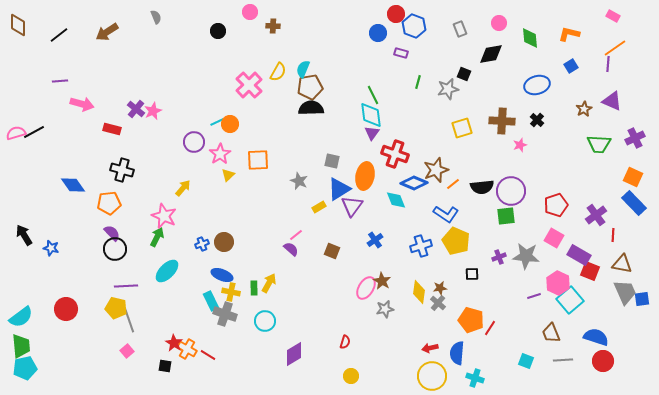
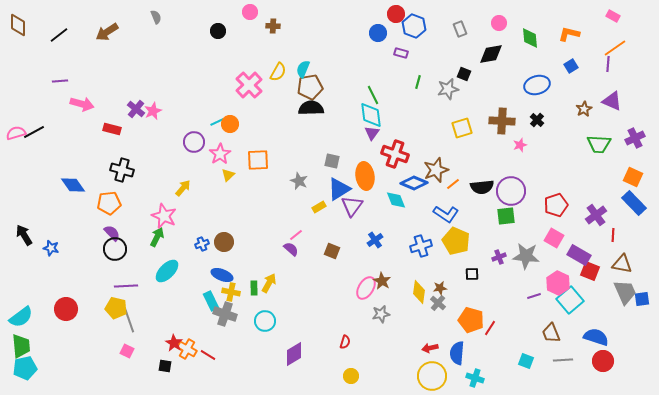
orange ellipse at (365, 176): rotated 20 degrees counterclockwise
gray star at (385, 309): moved 4 px left, 5 px down
pink square at (127, 351): rotated 24 degrees counterclockwise
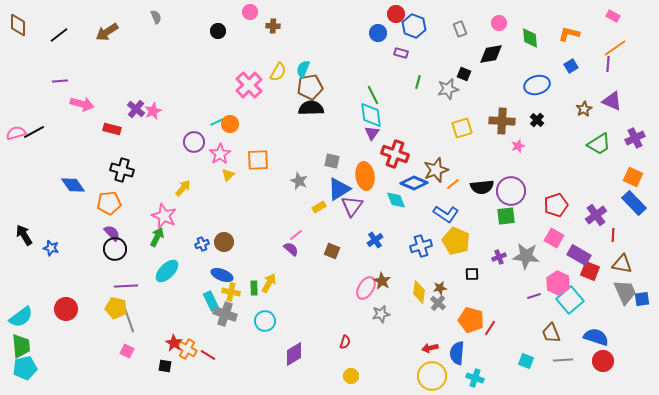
green trapezoid at (599, 144): rotated 35 degrees counterclockwise
pink star at (520, 145): moved 2 px left, 1 px down
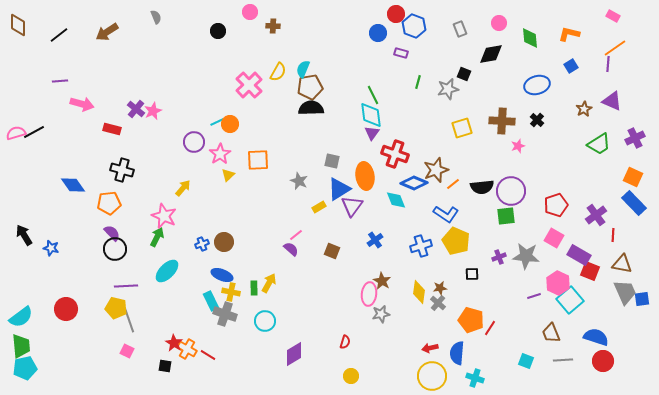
pink ellipse at (366, 288): moved 3 px right, 6 px down; rotated 25 degrees counterclockwise
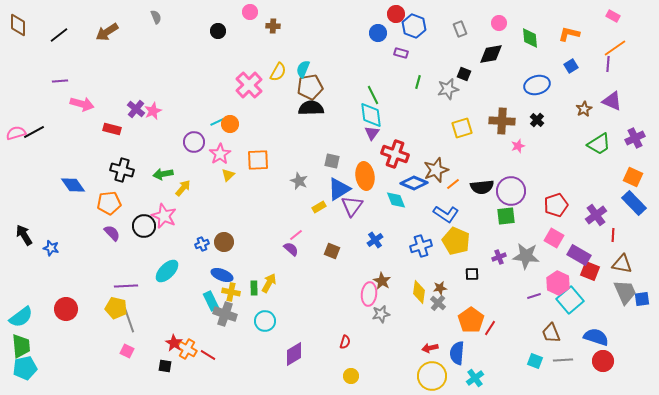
green arrow at (157, 237): moved 6 px right, 63 px up; rotated 126 degrees counterclockwise
black circle at (115, 249): moved 29 px right, 23 px up
orange pentagon at (471, 320): rotated 20 degrees clockwise
cyan square at (526, 361): moved 9 px right
cyan cross at (475, 378): rotated 36 degrees clockwise
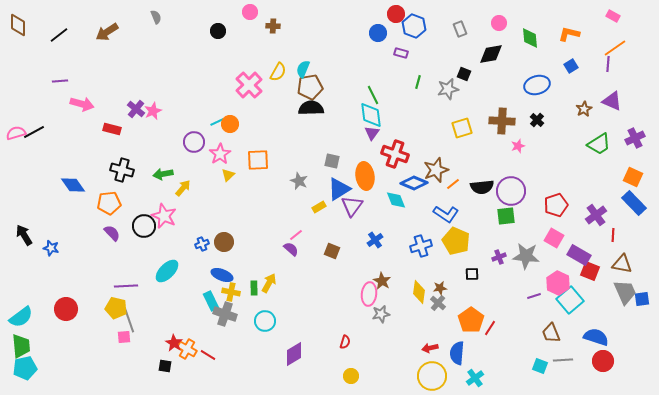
pink square at (127, 351): moved 3 px left, 14 px up; rotated 32 degrees counterclockwise
cyan square at (535, 361): moved 5 px right, 5 px down
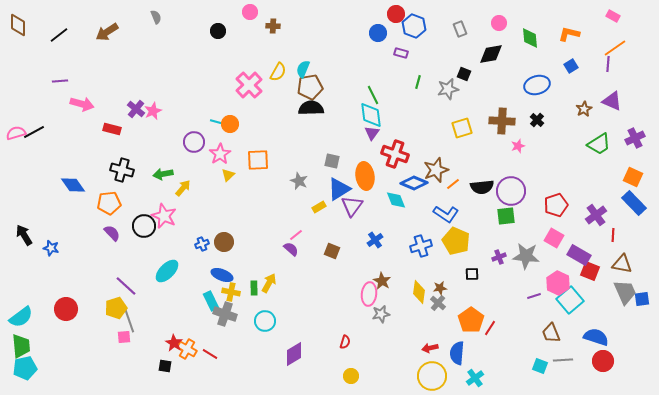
cyan line at (217, 122): rotated 40 degrees clockwise
purple line at (126, 286): rotated 45 degrees clockwise
yellow pentagon at (116, 308): rotated 30 degrees counterclockwise
red line at (208, 355): moved 2 px right, 1 px up
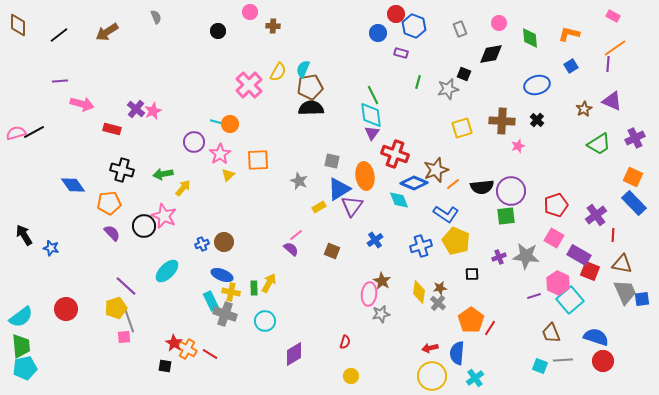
cyan diamond at (396, 200): moved 3 px right
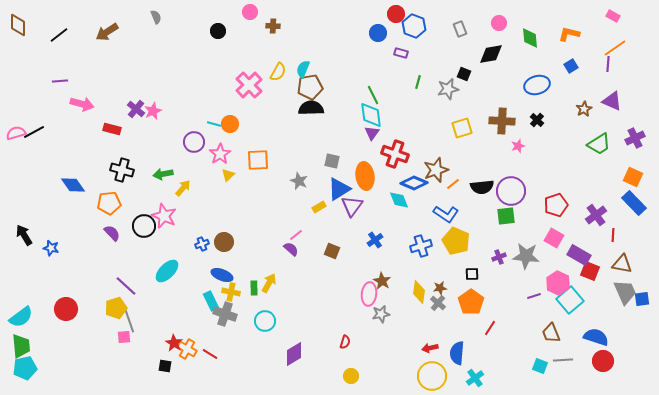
cyan line at (217, 122): moved 3 px left, 2 px down
orange pentagon at (471, 320): moved 18 px up
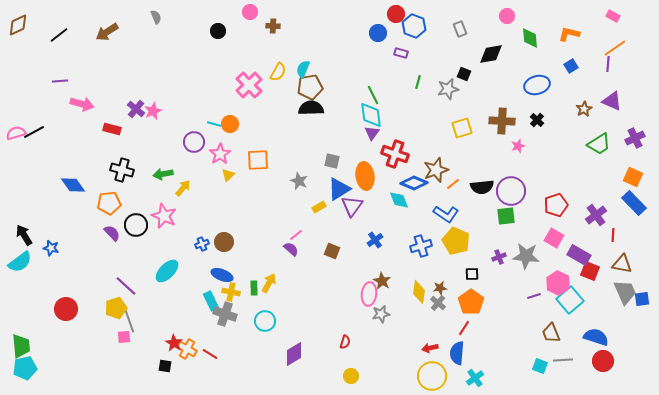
pink circle at (499, 23): moved 8 px right, 7 px up
brown diamond at (18, 25): rotated 65 degrees clockwise
black circle at (144, 226): moved 8 px left, 1 px up
cyan semicircle at (21, 317): moved 1 px left, 55 px up
red line at (490, 328): moved 26 px left
